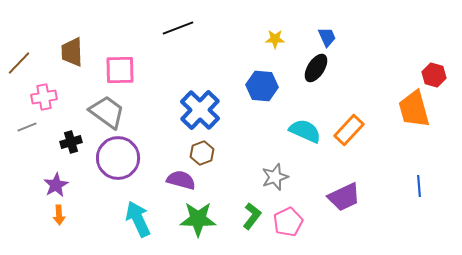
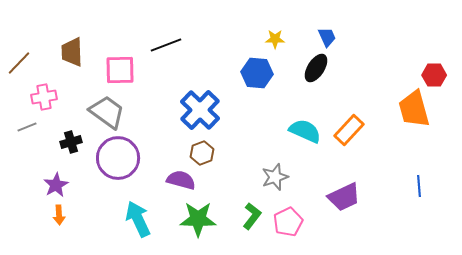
black line: moved 12 px left, 17 px down
red hexagon: rotated 15 degrees counterclockwise
blue hexagon: moved 5 px left, 13 px up
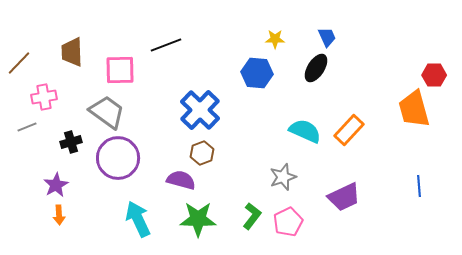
gray star: moved 8 px right
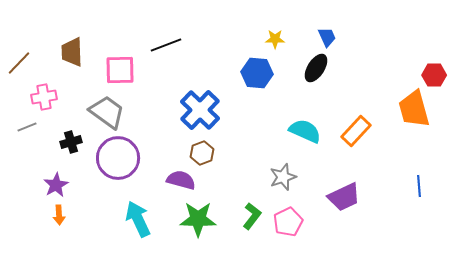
orange rectangle: moved 7 px right, 1 px down
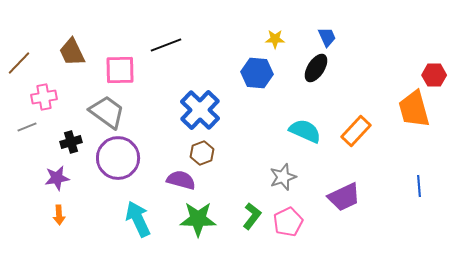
brown trapezoid: rotated 24 degrees counterclockwise
purple star: moved 1 px right, 7 px up; rotated 20 degrees clockwise
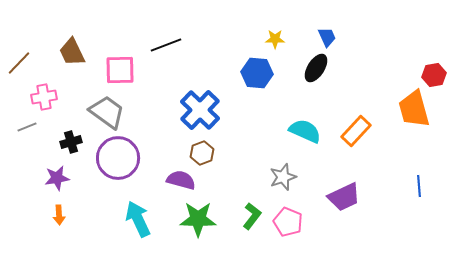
red hexagon: rotated 10 degrees counterclockwise
pink pentagon: rotated 24 degrees counterclockwise
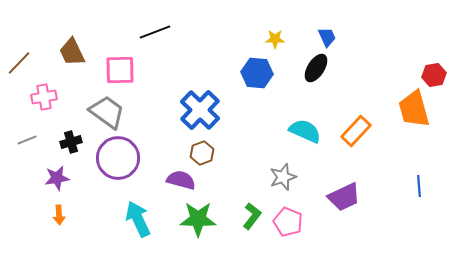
black line: moved 11 px left, 13 px up
gray line: moved 13 px down
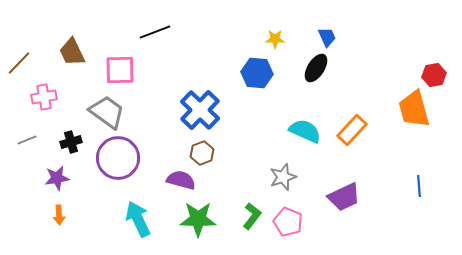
orange rectangle: moved 4 px left, 1 px up
